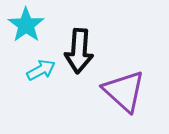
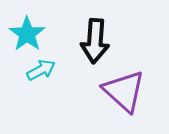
cyan star: moved 1 px right, 9 px down
black arrow: moved 16 px right, 10 px up
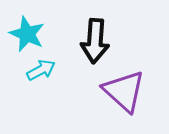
cyan star: rotated 12 degrees counterclockwise
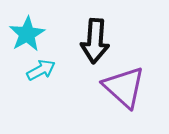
cyan star: rotated 18 degrees clockwise
purple triangle: moved 4 px up
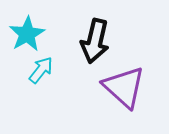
black arrow: rotated 9 degrees clockwise
cyan arrow: rotated 24 degrees counterclockwise
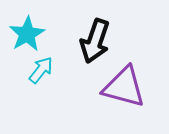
black arrow: rotated 6 degrees clockwise
purple triangle: rotated 27 degrees counterclockwise
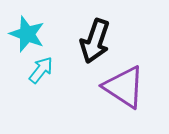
cyan star: rotated 21 degrees counterclockwise
purple triangle: rotated 18 degrees clockwise
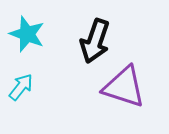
cyan arrow: moved 20 px left, 17 px down
purple triangle: rotated 15 degrees counterclockwise
